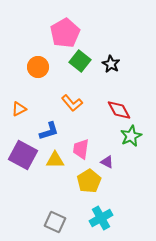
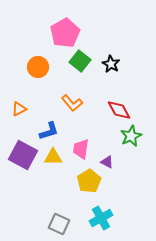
yellow triangle: moved 2 px left, 3 px up
gray square: moved 4 px right, 2 px down
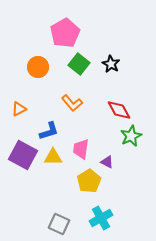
green square: moved 1 px left, 3 px down
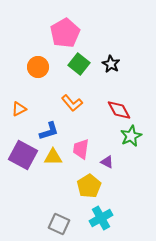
yellow pentagon: moved 5 px down
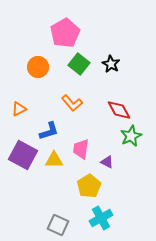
yellow triangle: moved 1 px right, 3 px down
gray square: moved 1 px left, 1 px down
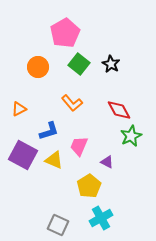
pink trapezoid: moved 2 px left, 3 px up; rotated 15 degrees clockwise
yellow triangle: rotated 24 degrees clockwise
